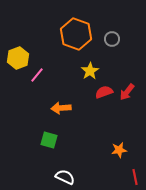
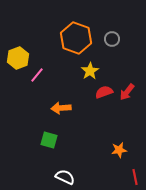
orange hexagon: moved 4 px down
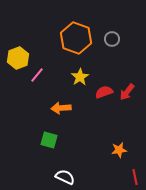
yellow star: moved 10 px left, 6 px down
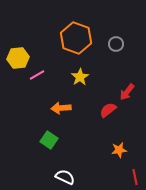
gray circle: moved 4 px right, 5 px down
yellow hexagon: rotated 15 degrees clockwise
pink line: rotated 21 degrees clockwise
red semicircle: moved 4 px right, 18 px down; rotated 18 degrees counterclockwise
green square: rotated 18 degrees clockwise
